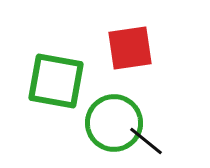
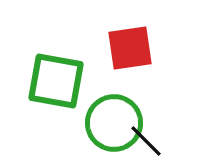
black line: rotated 6 degrees clockwise
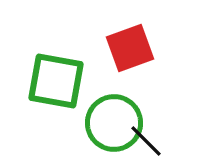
red square: rotated 12 degrees counterclockwise
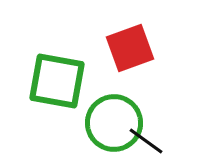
green square: moved 1 px right
black line: rotated 9 degrees counterclockwise
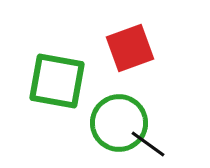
green circle: moved 5 px right
black line: moved 2 px right, 3 px down
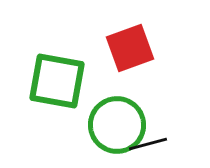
green circle: moved 2 px left, 2 px down
black line: rotated 51 degrees counterclockwise
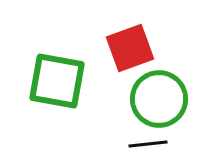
green circle: moved 42 px right, 26 px up
black line: rotated 9 degrees clockwise
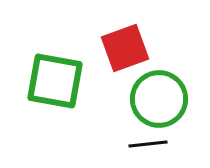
red square: moved 5 px left
green square: moved 2 px left
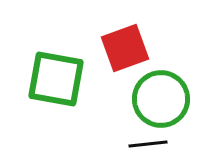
green square: moved 1 px right, 2 px up
green circle: moved 2 px right
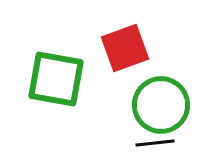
green circle: moved 6 px down
black line: moved 7 px right, 1 px up
